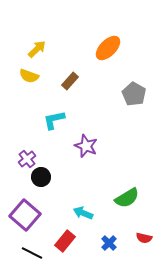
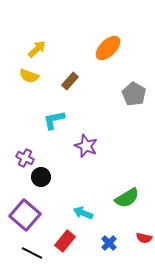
purple cross: moved 2 px left, 1 px up; rotated 24 degrees counterclockwise
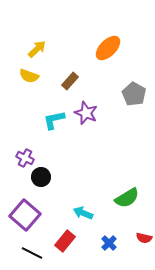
purple star: moved 33 px up
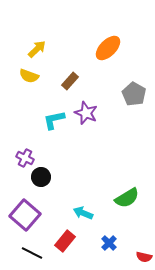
red semicircle: moved 19 px down
